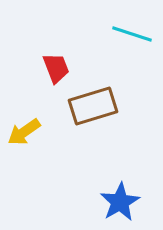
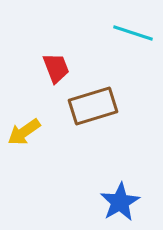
cyan line: moved 1 px right, 1 px up
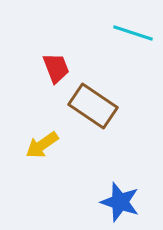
brown rectangle: rotated 51 degrees clockwise
yellow arrow: moved 18 px right, 13 px down
blue star: rotated 24 degrees counterclockwise
